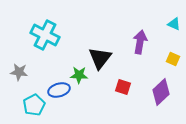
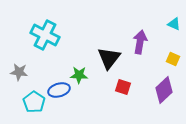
black triangle: moved 9 px right
purple diamond: moved 3 px right, 2 px up
cyan pentagon: moved 3 px up; rotated 10 degrees counterclockwise
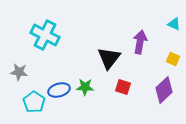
green star: moved 6 px right, 12 px down
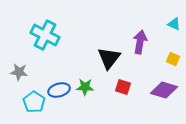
purple diamond: rotated 60 degrees clockwise
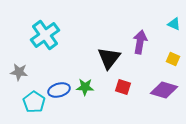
cyan cross: rotated 28 degrees clockwise
